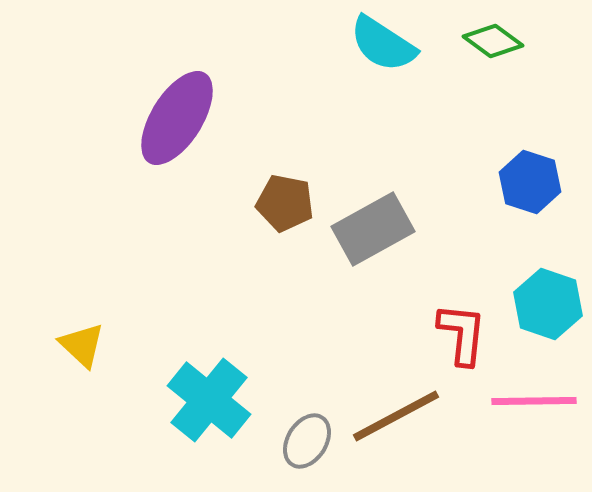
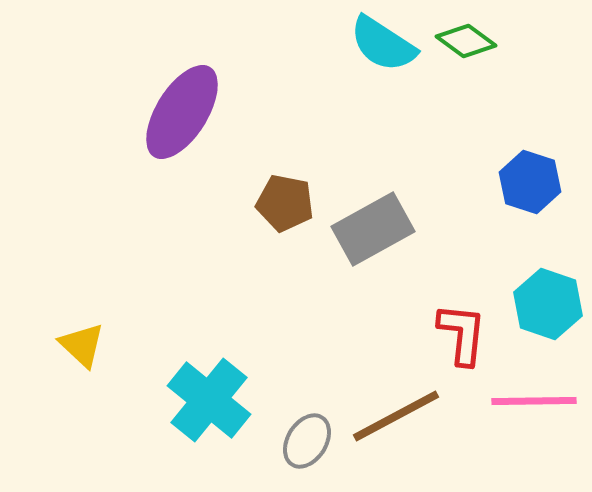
green diamond: moved 27 px left
purple ellipse: moved 5 px right, 6 px up
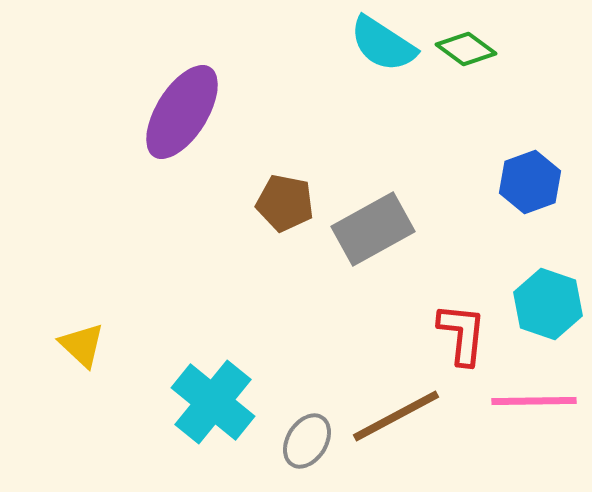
green diamond: moved 8 px down
blue hexagon: rotated 22 degrees clockwise
cyan cross: moved 4 px right, 2 px down
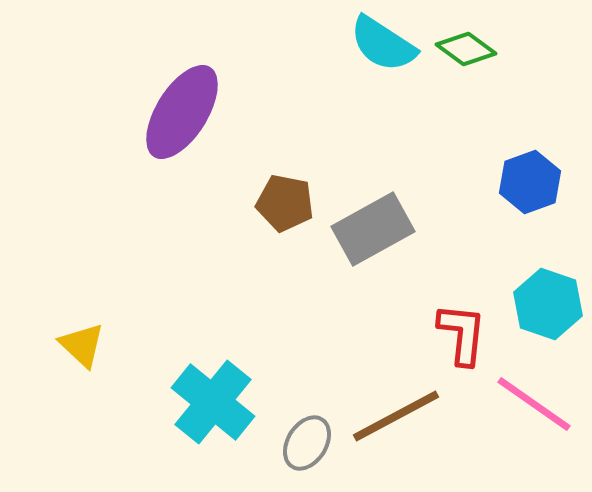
pink line: moved 3 px down; rotated 36 degrees clockwise
gray ellipse: moved 2 px down
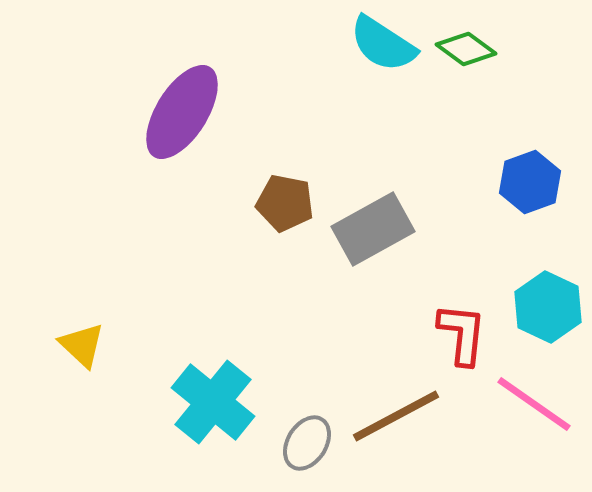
cyan hexagon: moved 3 px down; rotated 6 degrees clockwise
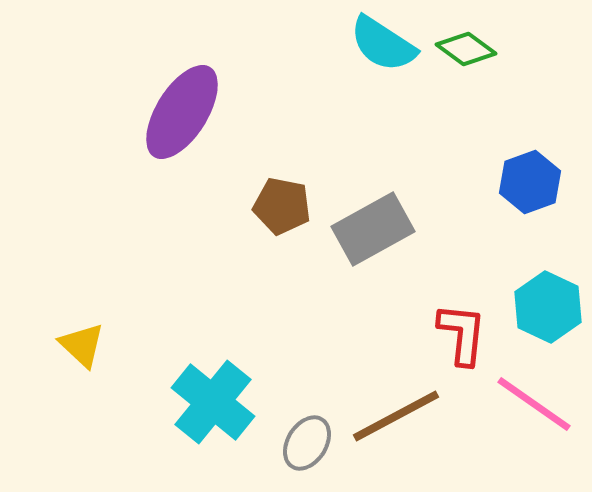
brown pentagon: moved 3 px left, 3 px down
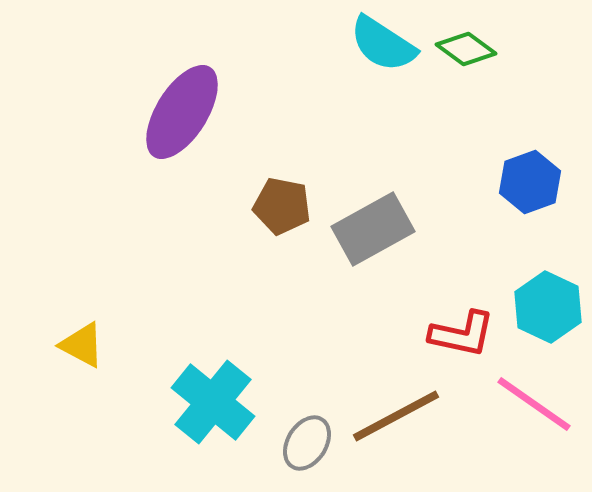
red L-shape: rotated 96 degrees clockwise
yellow triangle: rotated 15 degrees counterclockwise
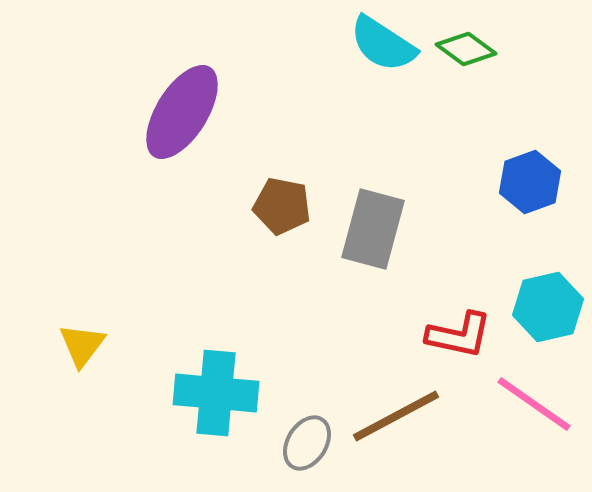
gray rectangle: rotated 46 degrees counterclockwise
cyan hexagon: rotated 22 degrees clockwise
red L-shape: moved 3 px left, 1 px down
yellow triangle: rotated 39 degrees clockwise
cyan cross: moved 3 px right, 9 px up; rotated 34 degrees counterclockwise
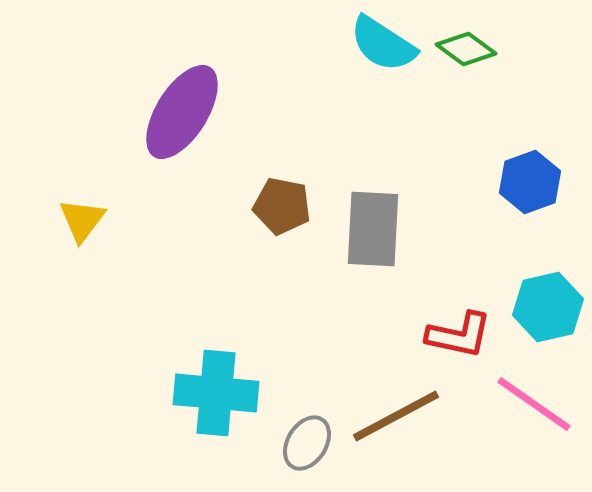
gray rectangle: rotated 12 degrees counterclockwise
yellow triangle: moved 125 px up
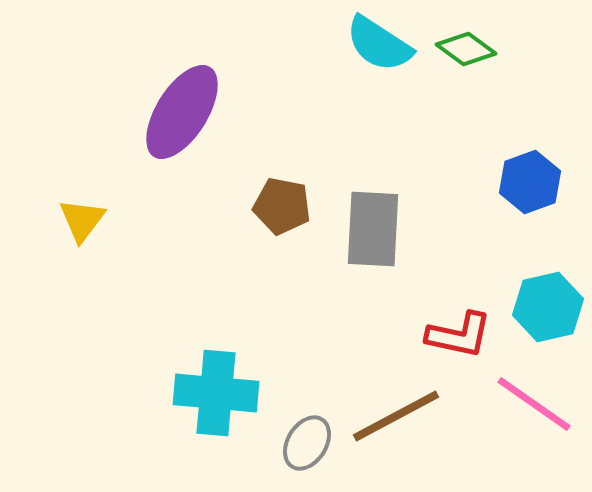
cyan semicircle: moved 4 px left
